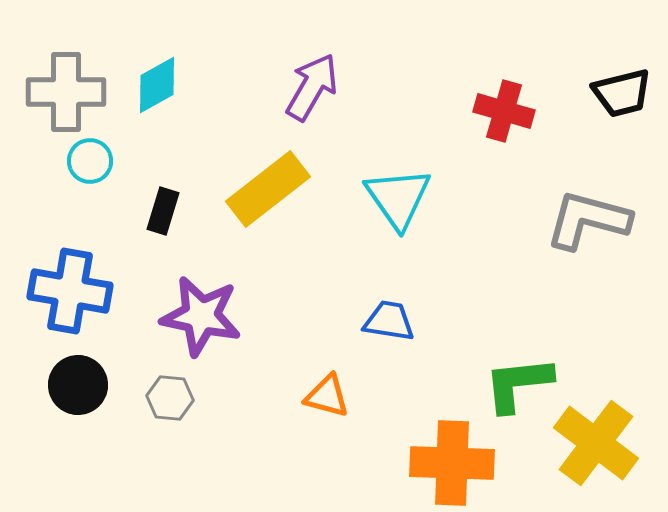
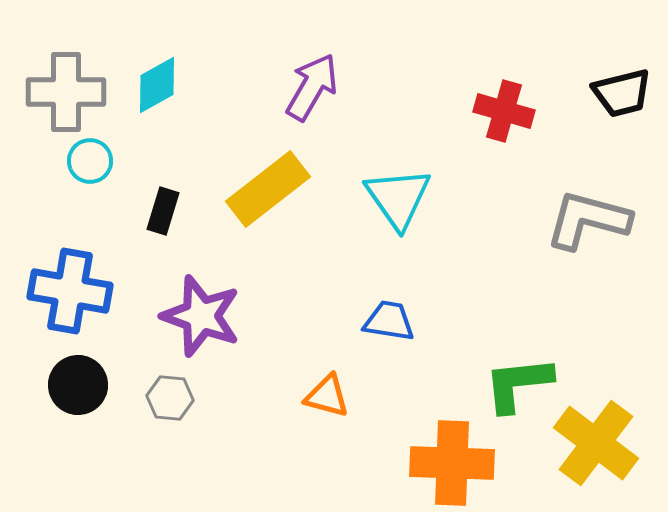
purple star: rotated 8 degrees clockwise
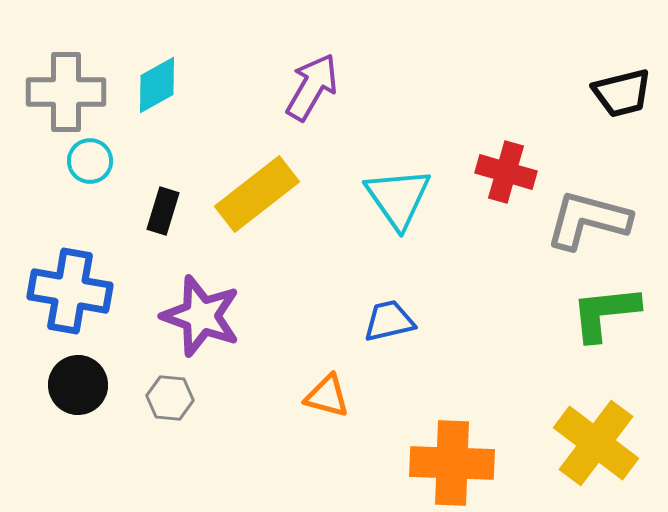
red cross: moved 2 px right, 61 px down
yellow rectangle: moved 11 px left, 5 px down
blue trapezoid: rotated 22 degrees counterclockwise
green L-shape: moved 87 px right, 71 px up
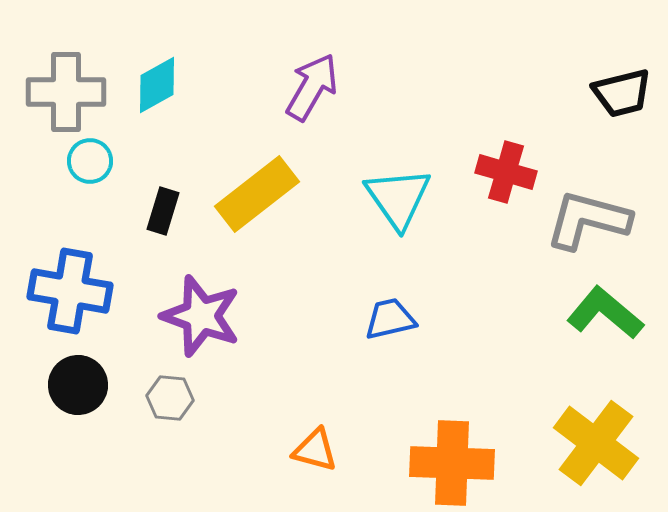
green L-shape: rotated 46 degrees clockwise
blue trapezoid: moved 1 px right, 2 px up
orange triangle: moved 12 px left, 54 px down
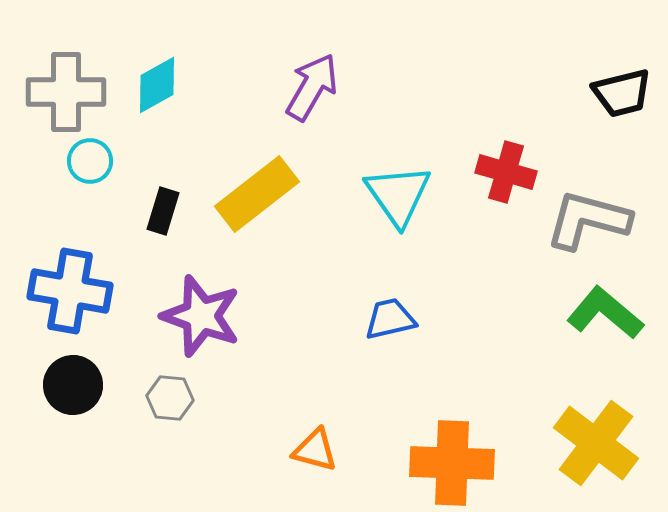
cyan triangle: moved 3 px up
black circle: moved 5 px left
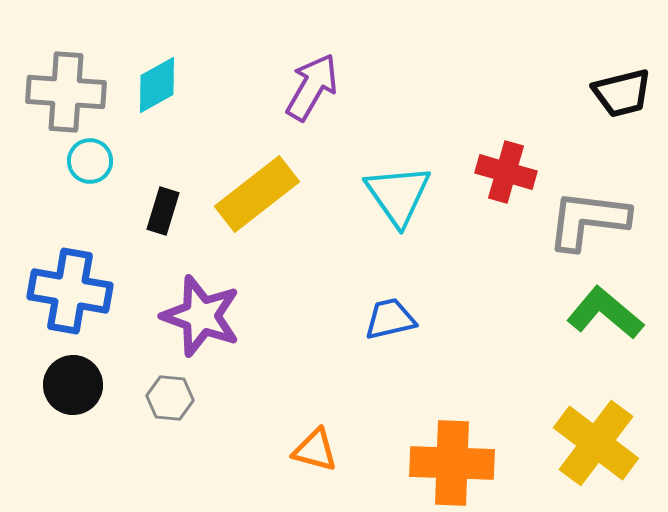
gray cross: rotated 4 degrees clockwise
gray L-shape: rotated 8 degrees counterclockwise
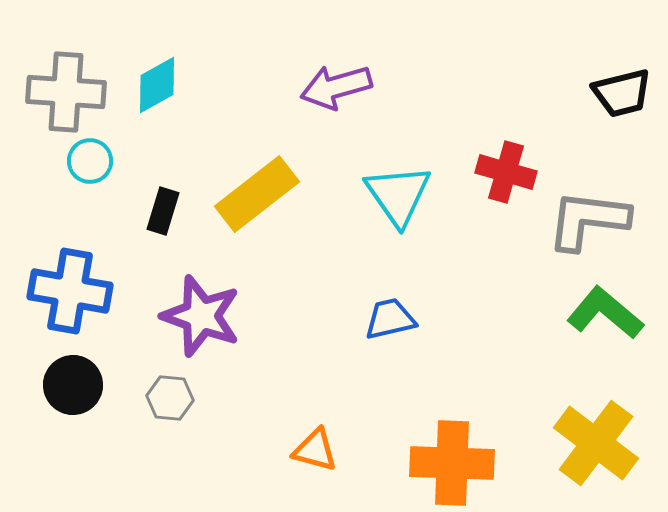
purple arrow: moved 24 px right; rotated 136 degrees counterclockwise
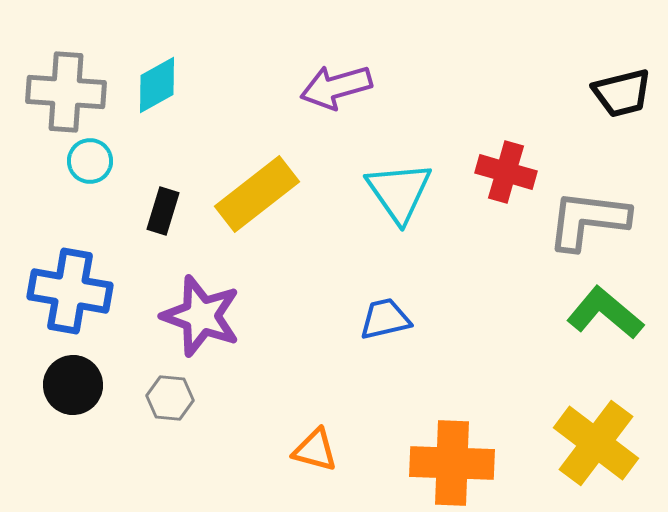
cyan triangle: moved 1 px right, 3 px up
blue trapezoid: moved 5 px left
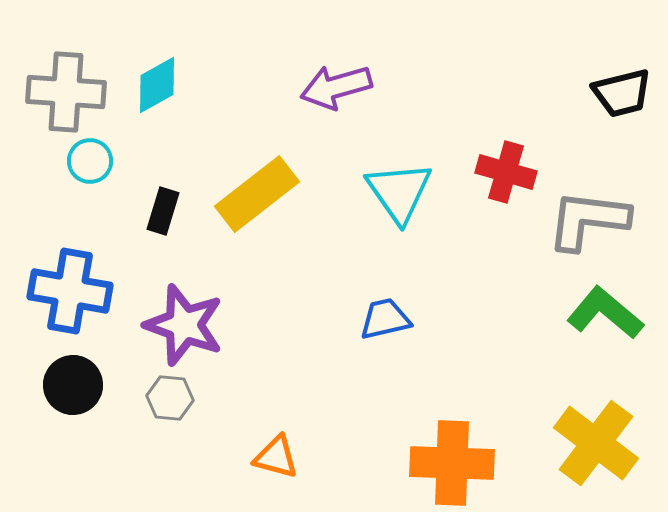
purple star: moved 17 px left, 9 px down
orange triangle: moved 39 px left, 7 px down
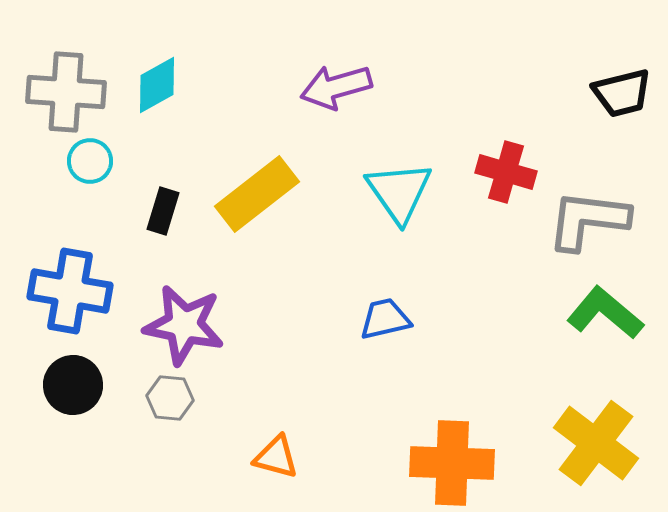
purple star: rotated 8 degrees counterclockwise
